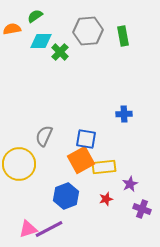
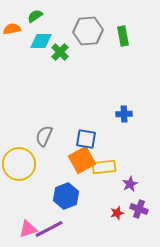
orange square: moved 1 px right
red star: moved 11 px right, 14 px down
purple cross: moved 3 px left
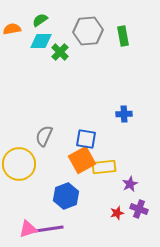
green semicircle: moved 5 px right, 4 px down
purple line: rotated 20 degrees clockwise
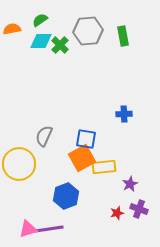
green cross: moved 7 px up
orange square: moved 2 px up
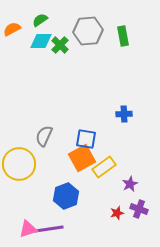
orange semicircle: rotated 18 degrees counterclockwise
yellow rectangle: rotated 30 degrees counterclockwise
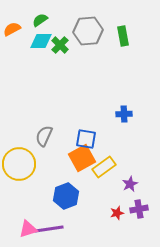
purple cross: rotated 30 degrees counterclockwise
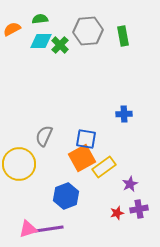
green semicircle: moved 1 px up; rotated 28 degrees clockwise
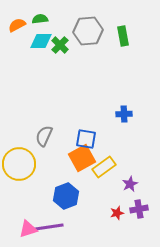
orange semicircle: moved 5 px right, 4 px up
purple line: moved 2 px up
